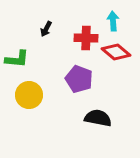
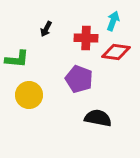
cyan arrow: rotated 24 degrees clockwise
red diamond: rotated 32 degrees counterclockwise
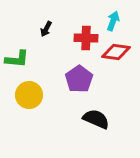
purple pentagon: rotated 16 degrees clockwise
black semicircle: moved 2 px left, 1 px down; rotated 12 degrees clockwise
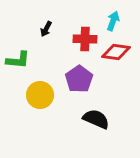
red cross: moved 1 px left, 1 px down
green L-shape: moved 1 px right, 1 px down
yellow circle: moved 11 px right
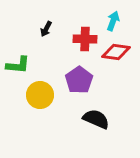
green L-shape: moved 5 px down
purple pentagon: moved 1 px down
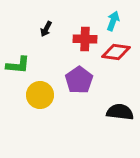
black semicircle: moved 24 px right, 7 px up; rotated 16 degrees counterclockwise
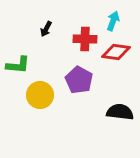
purple pentagon: rotated 8 degrees counterclockwise
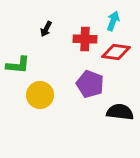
purple pentagon: moved 11 px right, 4 px down; rotated 8 degrees counterclockwise
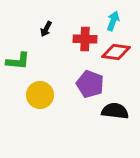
green L-shape: moved 4 px up
black semicircle: moved 5 px left, 1 px up
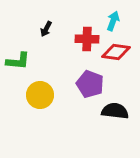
red cross: moved 2 px right
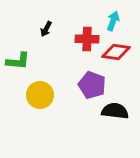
purple pentagon: moved 2 px right, 1 px down
